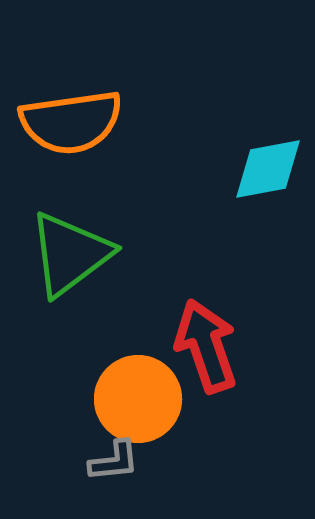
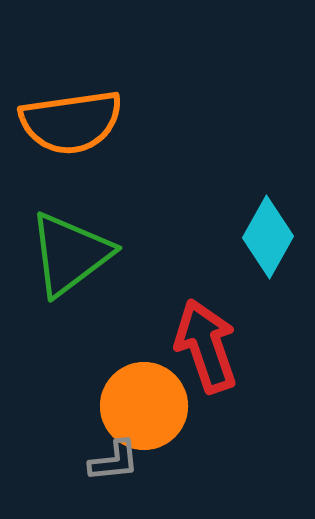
cyan diamond: moved 68 px down; rotated 50 degrees counterclockwise
orange circle: moved 6 px right, 7 px down
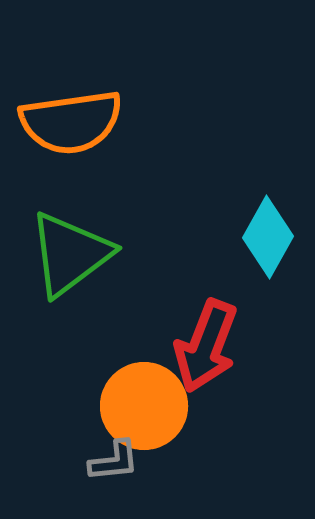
red arrow: rotated 140 degrees counterclockwise
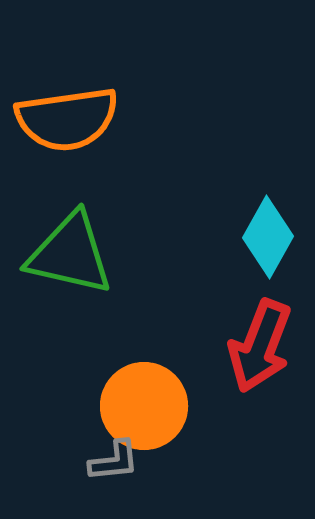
orange semicircle: moved 4 px left, 3 px up
green triangle: rotated 50 degrees clockwise
red arrow: moved 54 px right
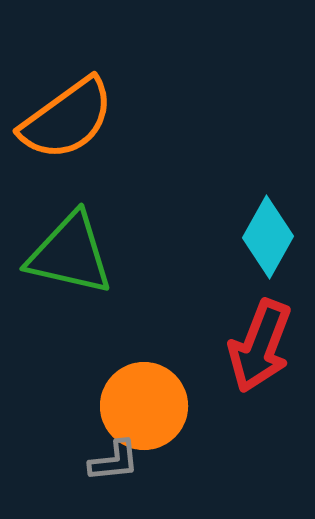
orange semicircle: rotated 28 degrees counterclockwise
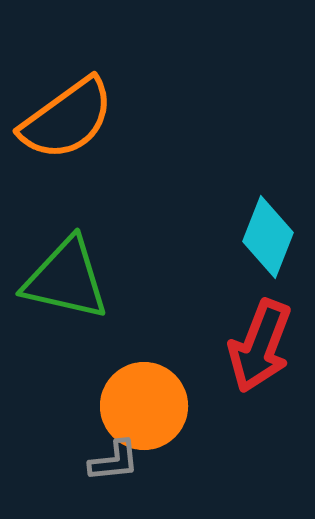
cyan diamond: rotated 8 degrees counterclockwise
green triangle: moved 4 px left, 25 px down
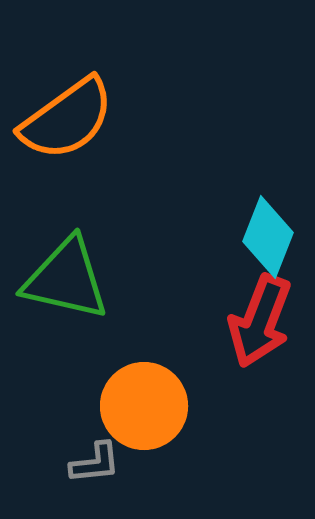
red arrow: moved 25 px up
gray L-shape: moved 19 px left, 2 px down
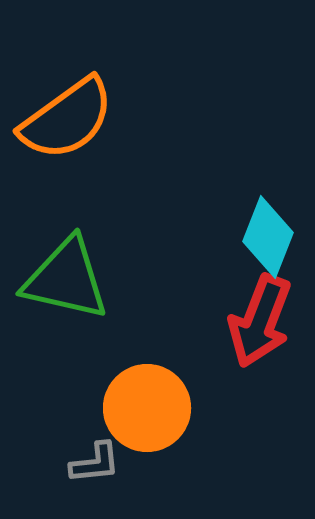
orange circle: moved 3 px right, 2 px down
